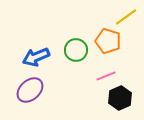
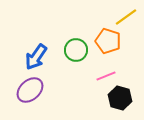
blue arrow: rotated 32 degrees counterclockwise
black hexagon: rotated 20 degrees counterclockwise
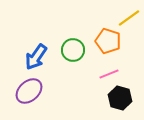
yellow line: moved 3 px right, 1 px down
green circle: moved 3 px left
pink line: moved 3 px right, 2 px up
purple ellipse: moved 1 px left, 1 px down
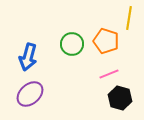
yellow line: rotated 45 degrees counterclockwise
orange pentagon: moved 2 px left
green circle: moved 1 px left, 6 px up
blue arrow: moved 8 px left; rotated 20 degrees counterclockwise
purple ellipse: moved 1 px right, 3 px down
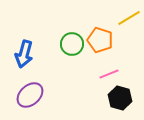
yellow line: rotated 50 degrees clockwise
orange pentagon: moved 6 px left, 1 px up
blue arrow: moved 4 px left, 3 px up
purple ellipse: moved 1 px down
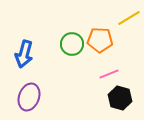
orange pentagon: rotated 15 degrees counterclockwise
purple ellipse: moved 1 px left, 2 px down; rotated 28 degrees counterclockwise
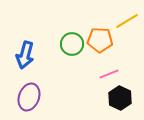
yellow line: moved 2 px left, 3 px down
blue arrow: moved 1 px right, 1 px down
black hexagon: rotated 10 degrees clockwise
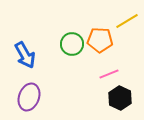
blue arrow: rotated 44 degrees counterclockwise
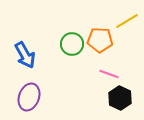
pink line: rotated 42 degrees clockwise
